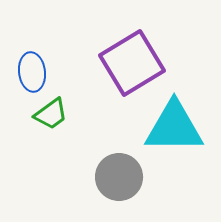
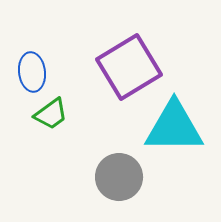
purple square: moved 3 px left, 4 px down
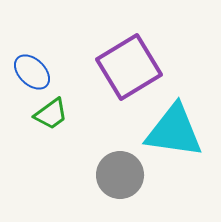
blue ellipse: rotated 39 degrees counterclockwise
cyan triangle: moved 4 px down; rotated 8 degrees clockwise
gray circle: moved 1 px right, 2 px up
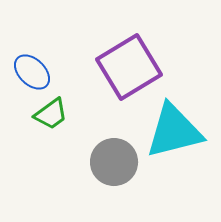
cyan triangle: rotated 22 degrees counterclockwise
gray circle: moved 6 px left, 13 px up
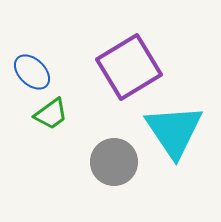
cyan triangle: rotated 50 degrees counterclockwise
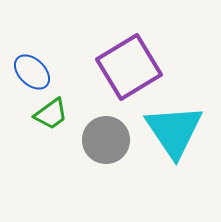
gray circle: moved 8 px left, 22 px up
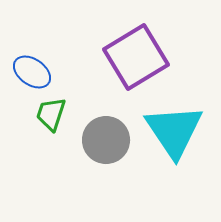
purple square: moved 7 px right, 10 px up
blue ellipse: rotated 9 degrees counterclockwise
green trapezoid: rotated 144 degrees clockwise
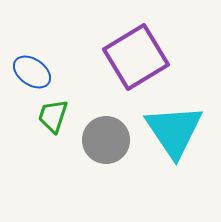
green trapezoid: moved 2 px right, 2 px down
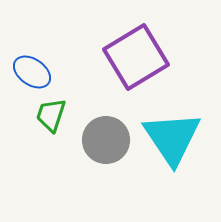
green trapezoid: moved 2 px left, 1 px up
cyan triangle: moved 2 px left, 7 px down
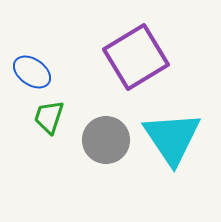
green trapezoid: moved 2 px left, 2 px down
